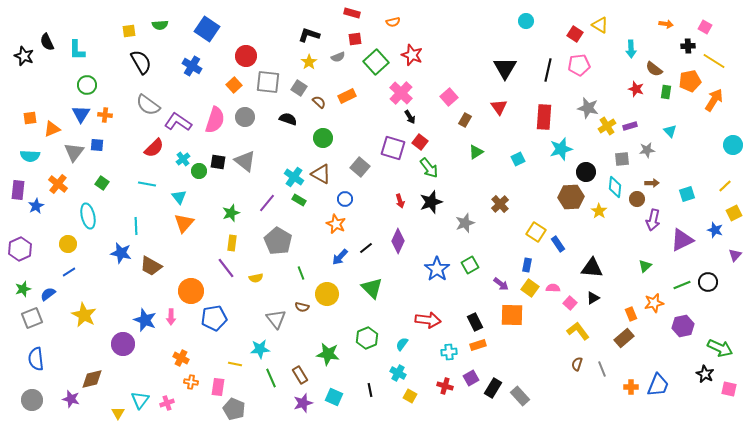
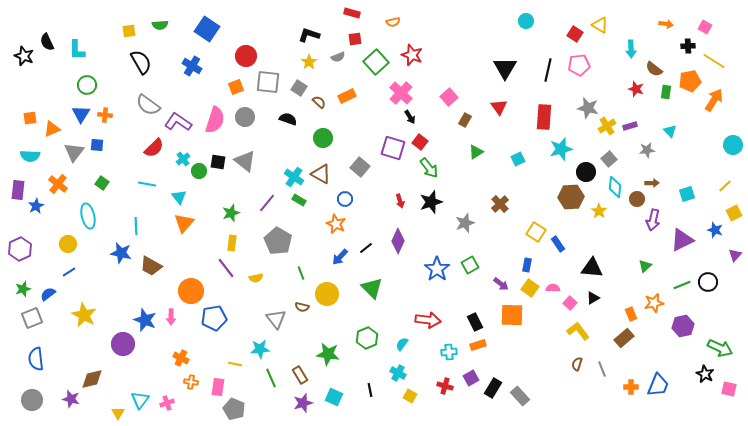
orange square at (234, 85): moved 2 px right, 2 px down; rotated 21 degrees clockwise
gray square at (622, 159): moved 13 px left; rotated 35 degrees counterclockwise
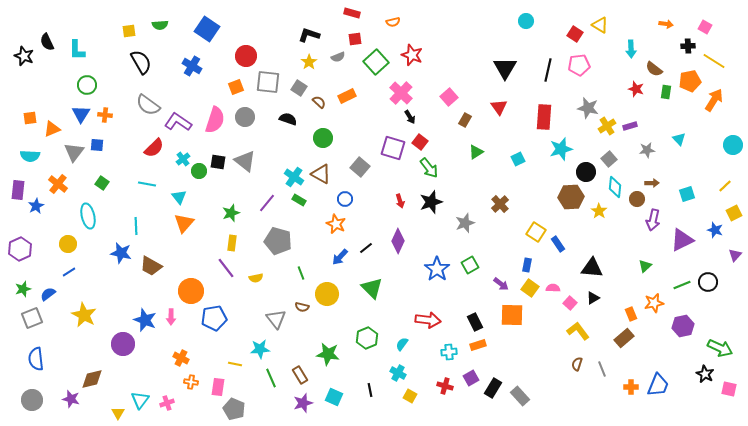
cyan triangle at (670, 131): moved 9 px right, 8 px down
gray pentagon at (278, 241): rotated 16 degrees counterclockwise
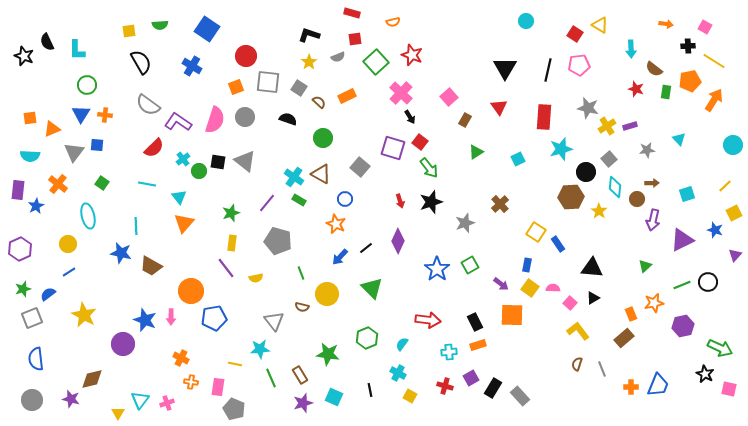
gray triangle at (276, 319): moved 2 px left, 2 px down
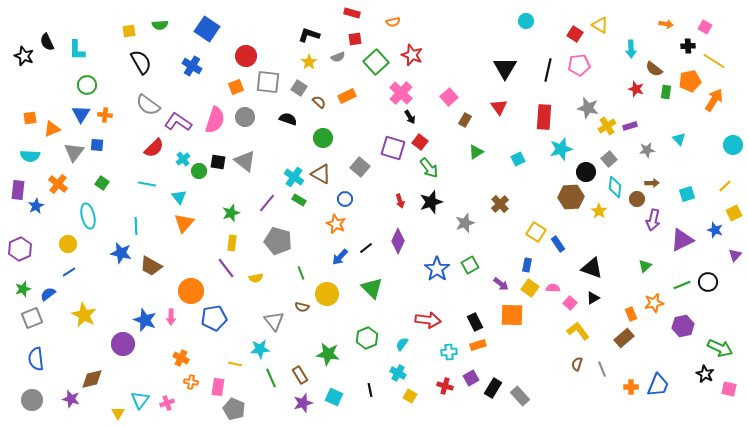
black triangle at (592, 268): rotated 15 degrees clockwise
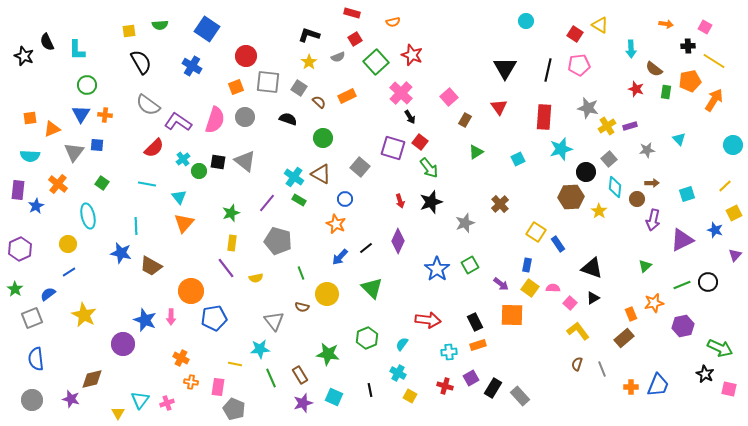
red square at (355, 39): rotated 24 degrees counterclockwise
green star at (23, 289): moved 8 px left; rotated 21 degrees counterclockwise
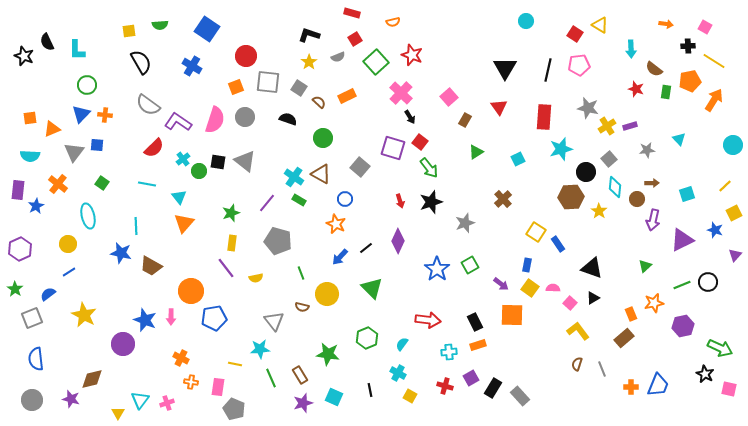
blue triangle at (81, 114): rotated 12 degrees clockwise
brown cross at (500, 204): moved 3 px right, 5 px up
